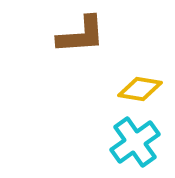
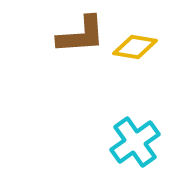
yellow diamond: moved 5 px left, 42 px up
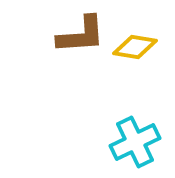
cyan cross: rotated 9 degrees clockwise
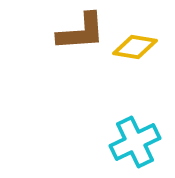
brown L-shape: moved 3 px up
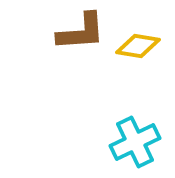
yellow diamond: moved 3 px right, 1 px up
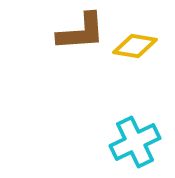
yellow diamond: moved 3 px left
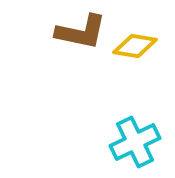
brown L-shape: rotated 16 degrees clockwise
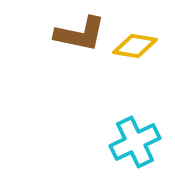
brown L-shape: moved 1 px left, 2 px down
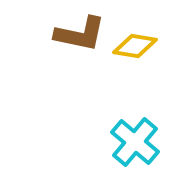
cyan cross: rotated 24 degrees counterclockwise
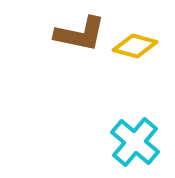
yellow diamond: rotated 6 degrees clockwise
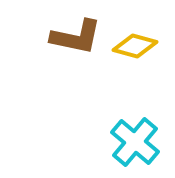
brown L-shape: moved 4 px left, 3 px down
